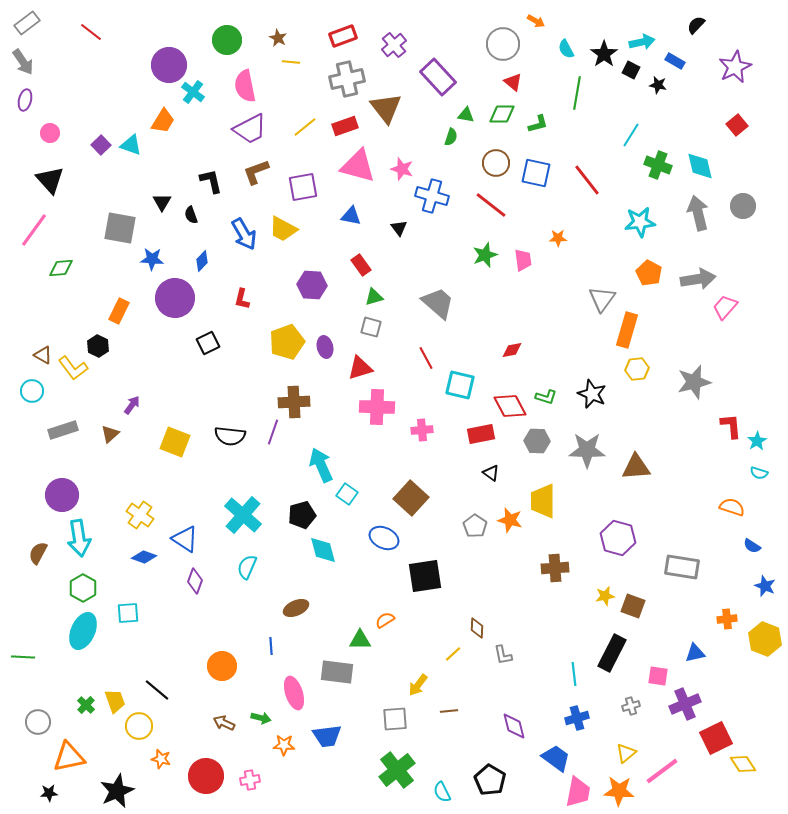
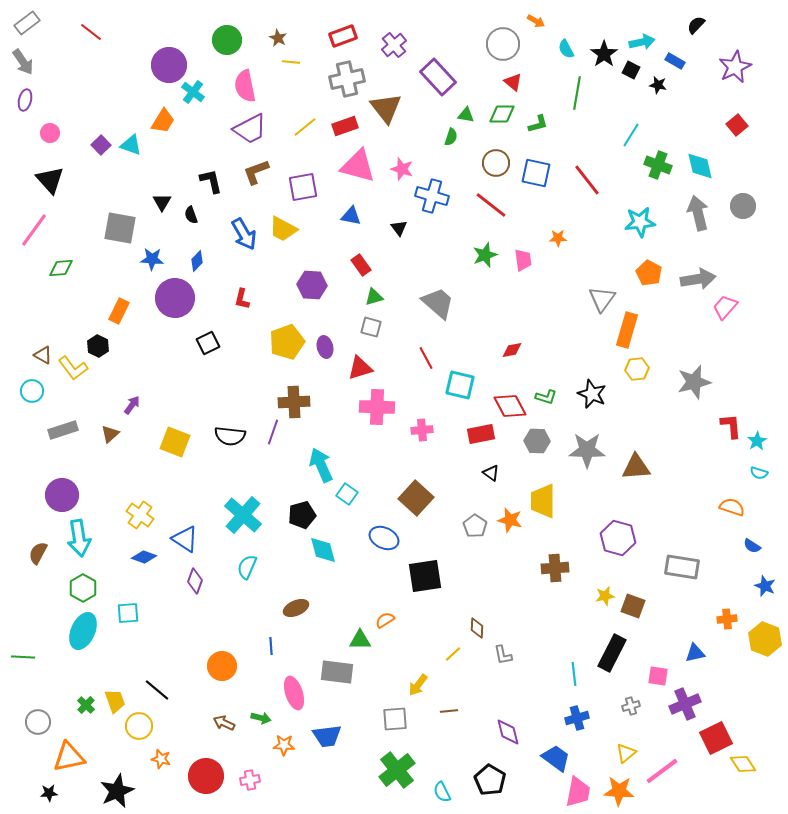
blue diamond at (202, 261): moved 5 px left
brown square at (411, 498): moved 5 px right
purple diamond at (514, 726): moved 6 px left, 6 px down
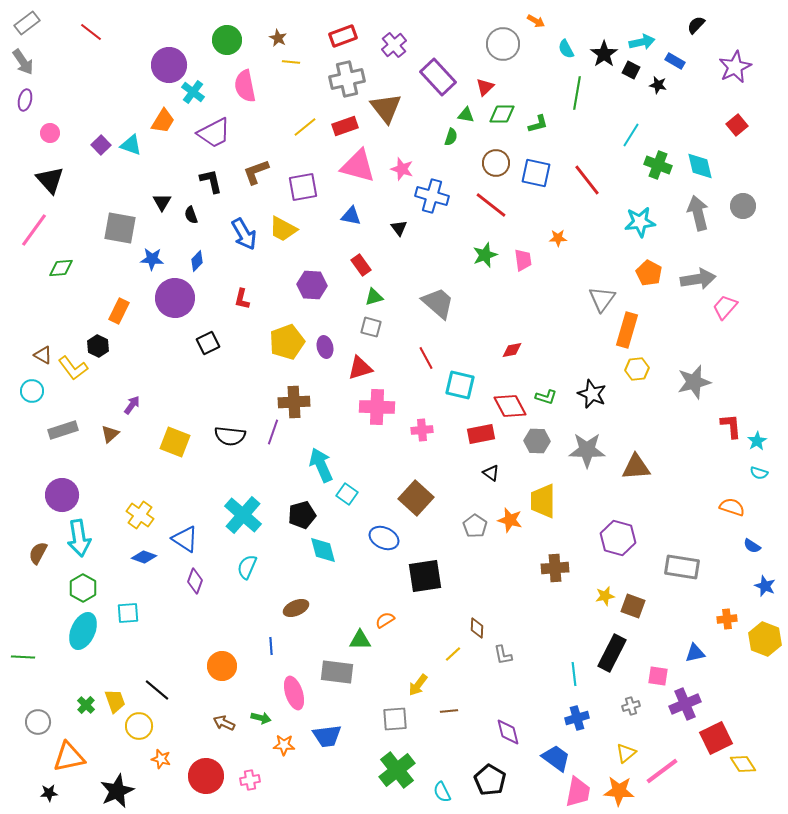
red triangle at (513, 82): moved 28 px left, 5 px down; rotated 36 degrees clockwise
purple trapezoid at (250, 129): moved 36 px left, 4 px down
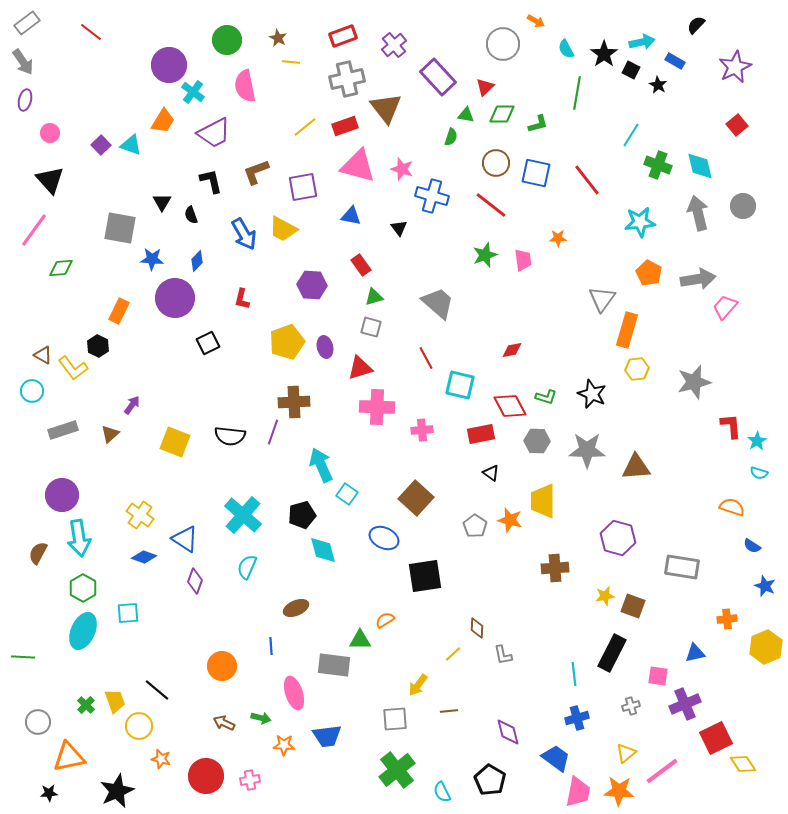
black star at (658, 85): rotated 18 degrees clockwise
yellow hexagon at (765, 639): moved 1 px right, 8 px down; rotated 16 degrees clockwise
gray rectangle at (337, 672): moved 3 px left, 7 px up
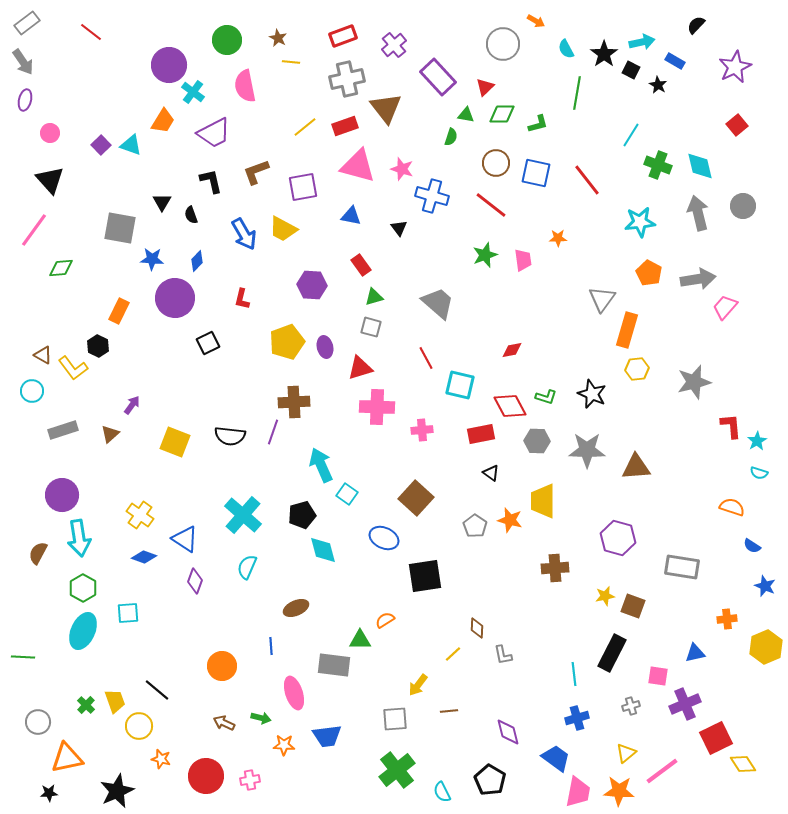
orange triangle at (69, 757): moved 2 px left, 1 px down
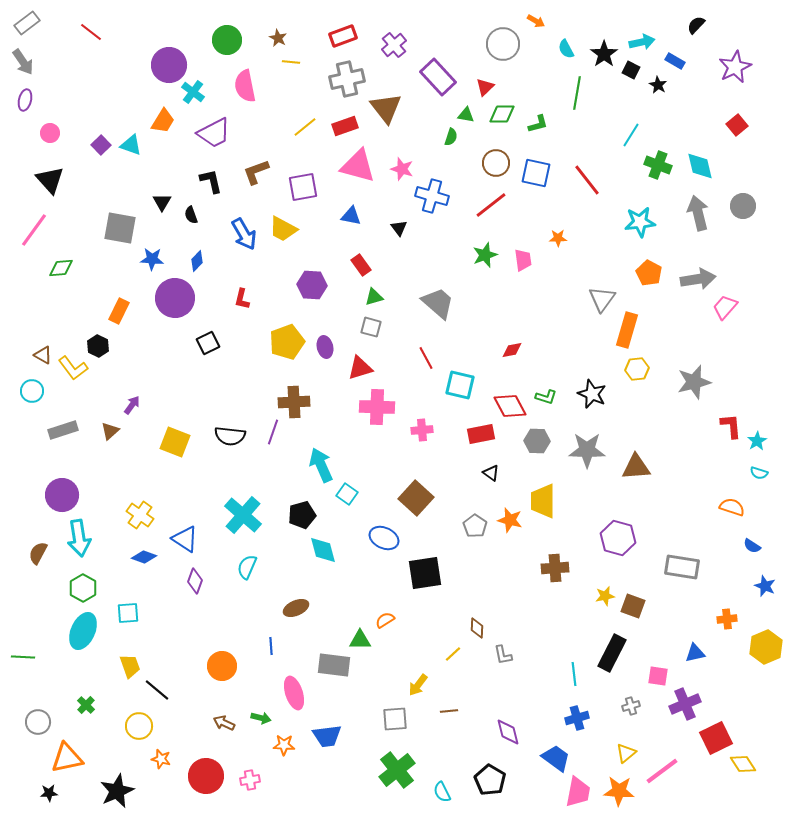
red line at (491, 205): rotated 76 degrees counterclockwise
brown triangle at (110, 434): moved 3 px up
black square at (425, 576): moved 3 px up
yellow trapezoid at (115, 701): moved 15 px right, 35 px up
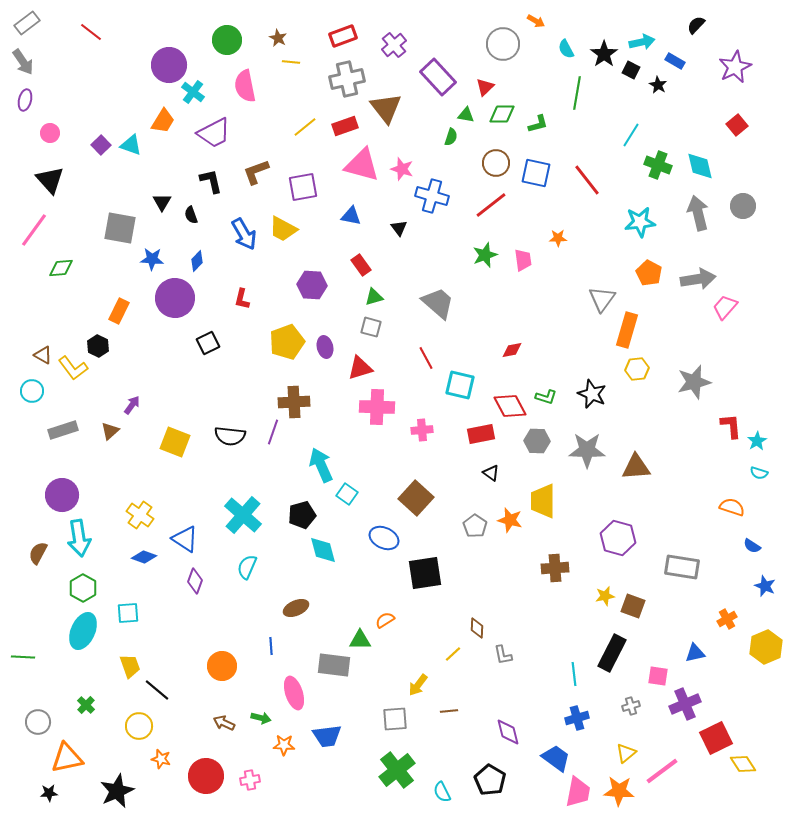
pink triangle at (358, 166): moved 4 px right, 1 px up
orange cross at (727, 619): rotated 24 degrees counterclockwise
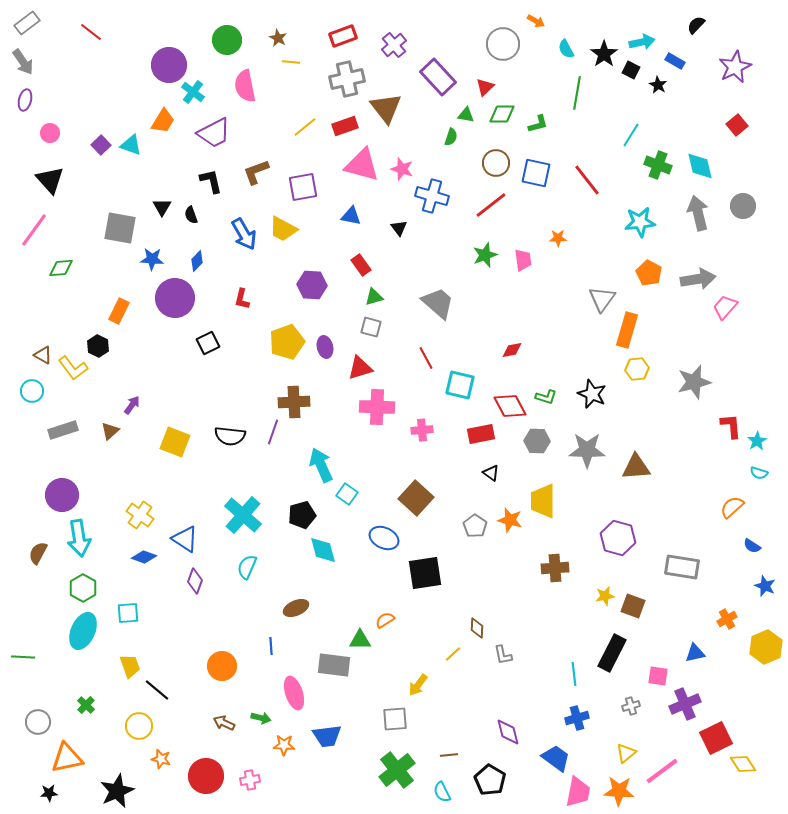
black triangle at (162, 202): moved 5 px down
orange semicircle at (732, 507): rotated 60 degrees counterclockwise
brown line at (449, 711): moved 44 px down
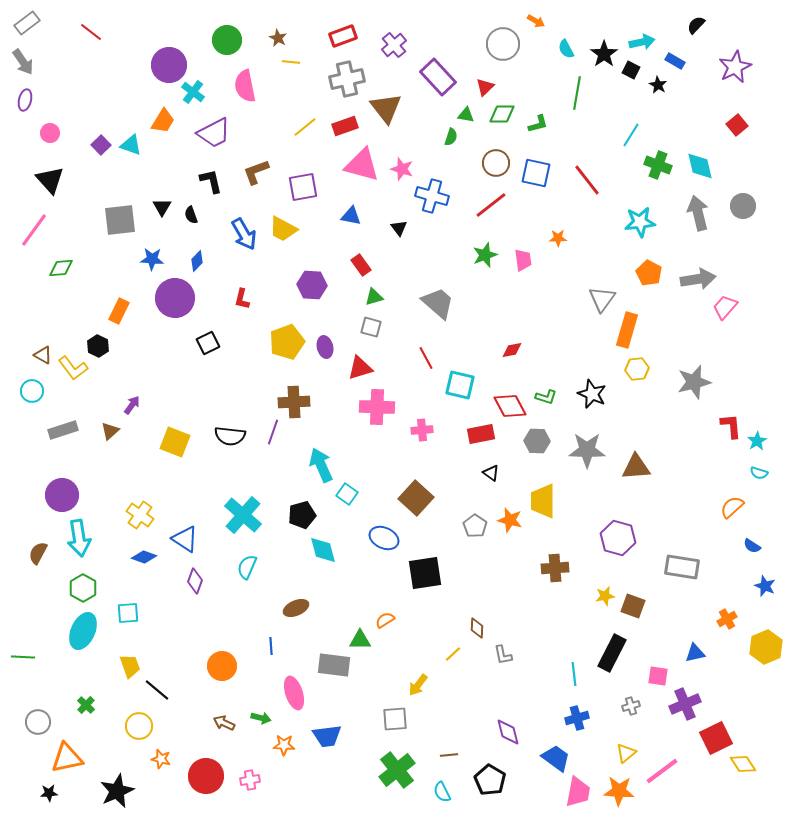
gray square at (120, 228): moved 8 px up; rotated 16 degrees counterclockwise
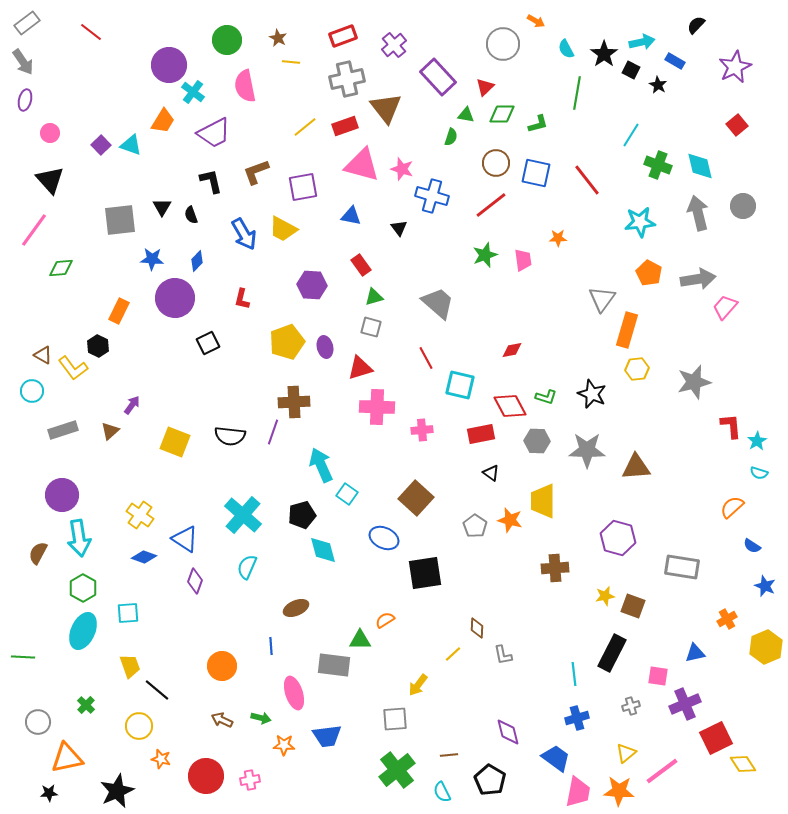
brown arrow at (224, 723): moved 2 px left, 3 px up
